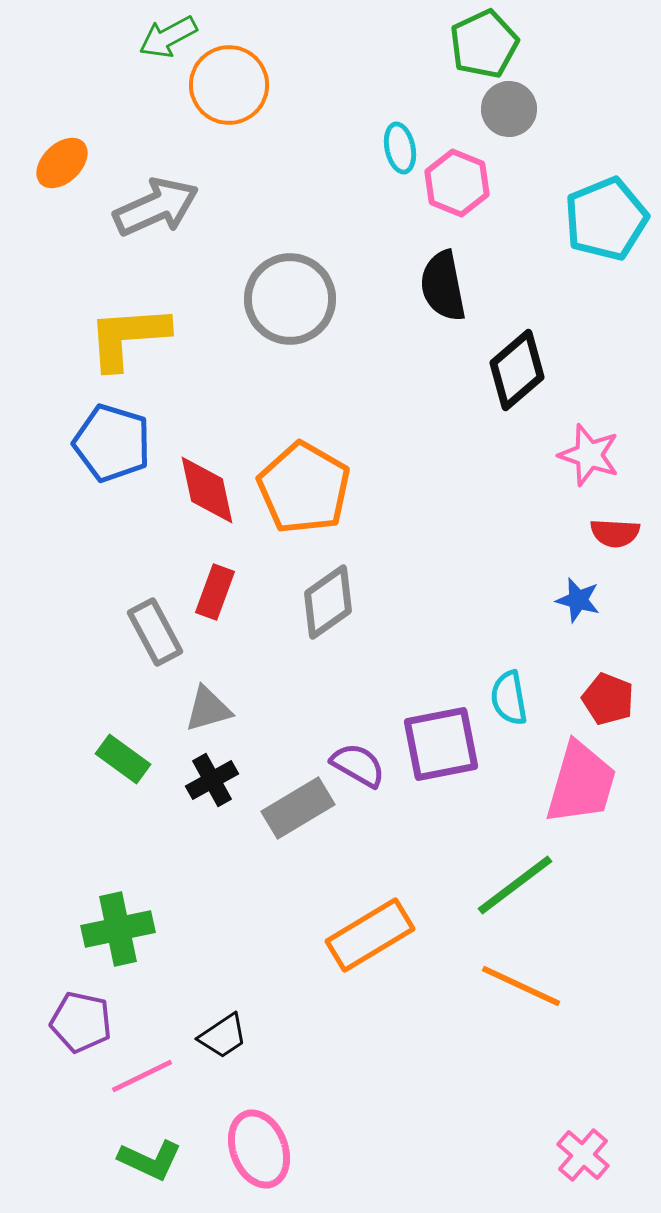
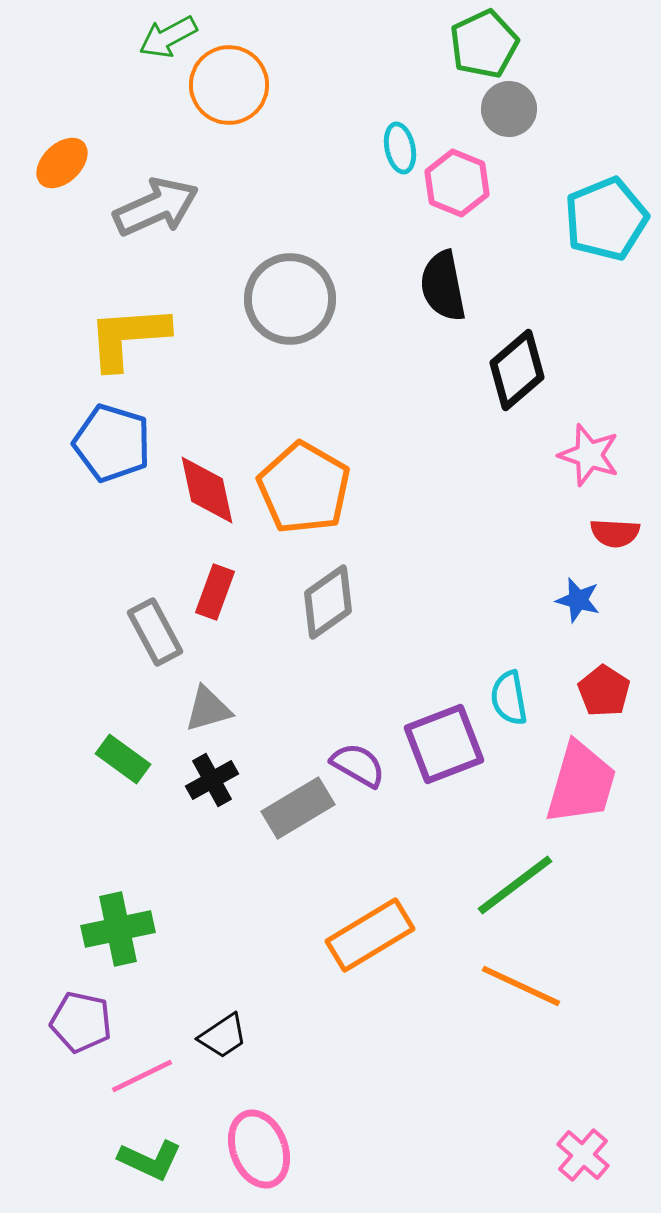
red pentagon at (608, 699): moved 4 px left, 8 px up; rotated 12 degrees clockwise
purple square at (441, 744): moved 3 px right; rotated 10 degrees counterclockwise
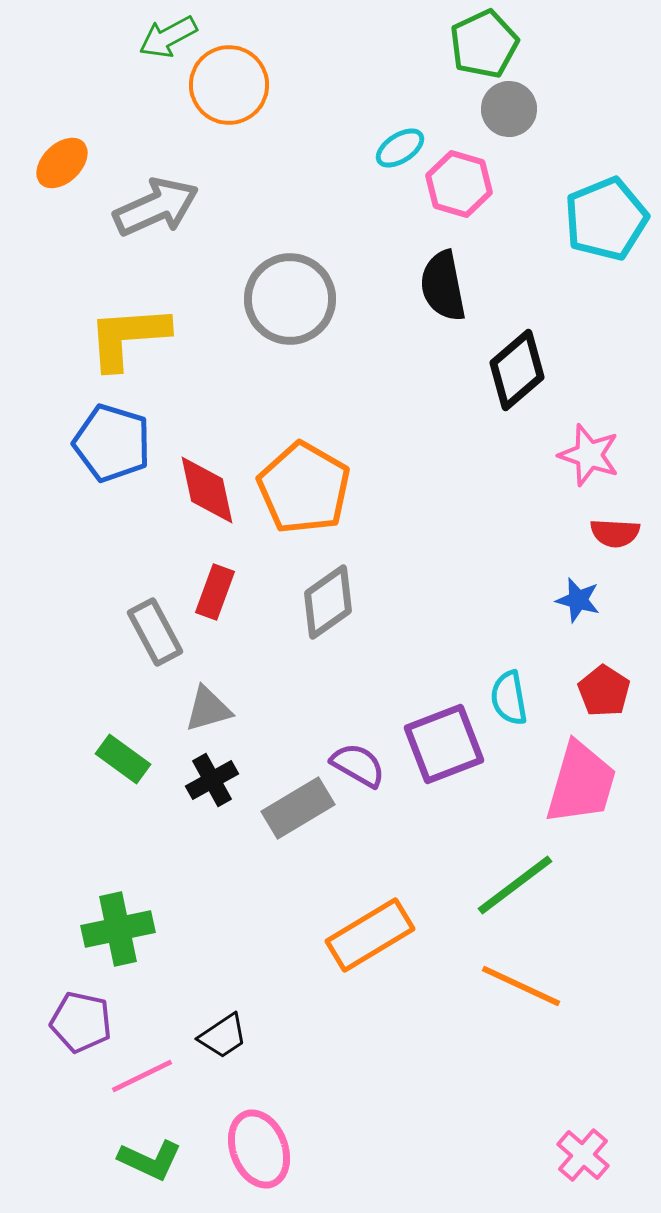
cyan ellipse at (400, 148): rotated 69 degrees clockwise
pink hexagon at (457, 183): moved 2 px right, 1 px down; rotated 6 degrees counterclockwise
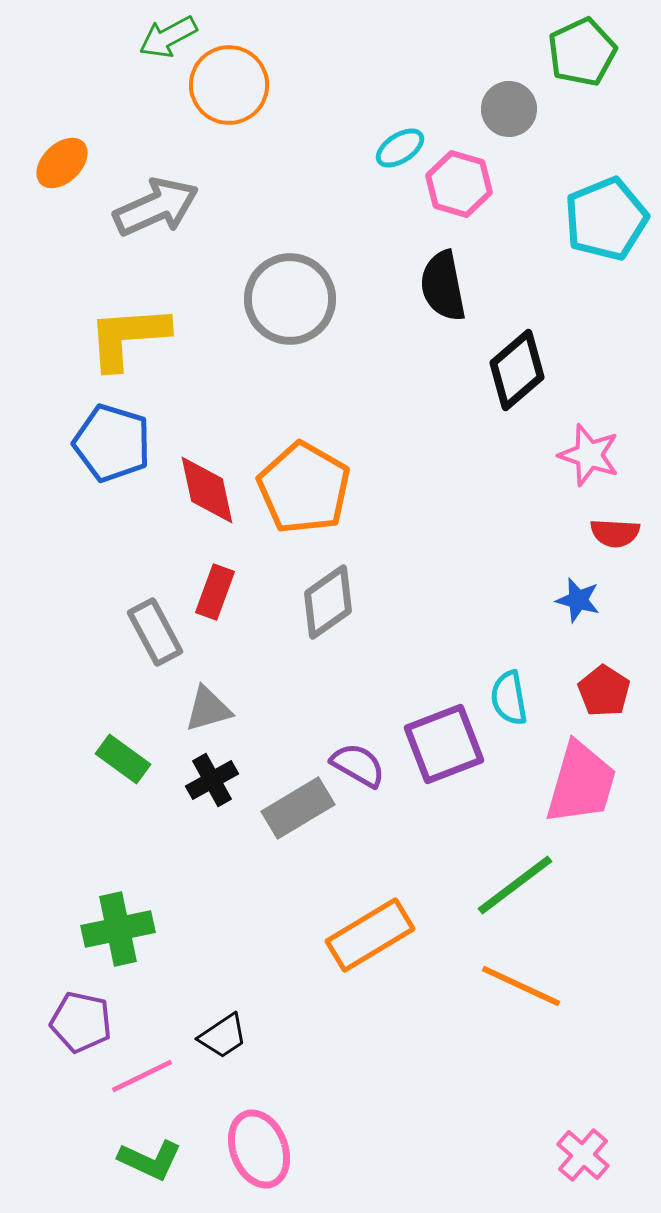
green pentagon at (484, 44): moved 98 px right, 8 px down
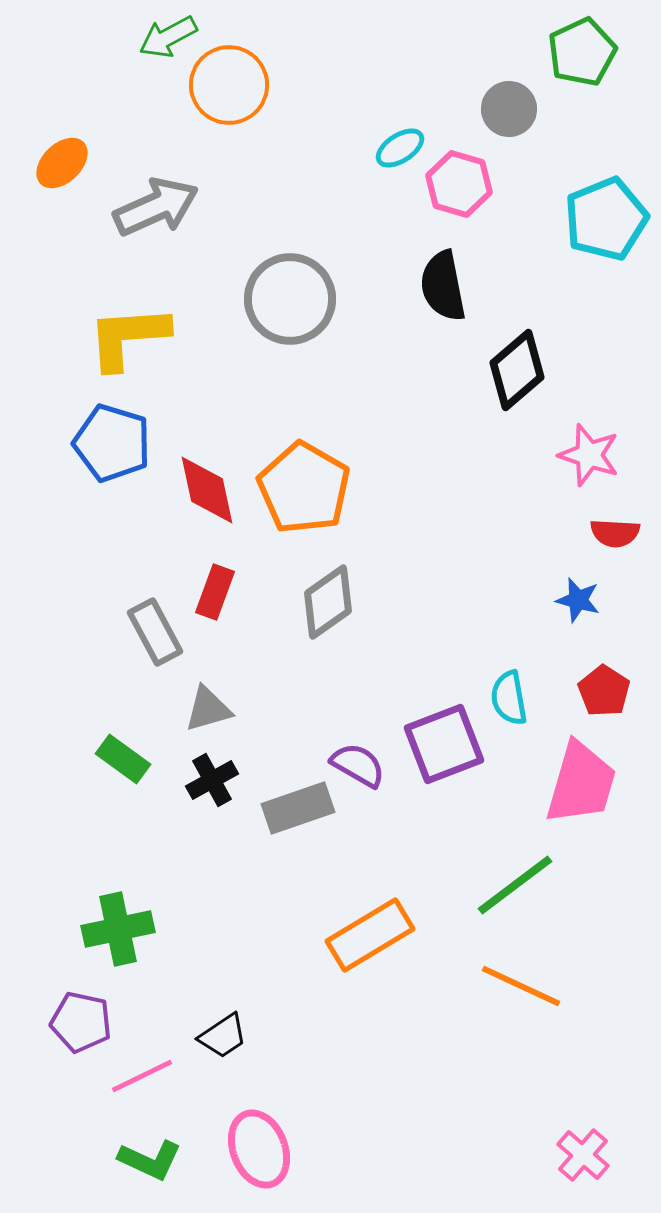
gray rectangle at (298, 808): rotated 12 degrees clockwise
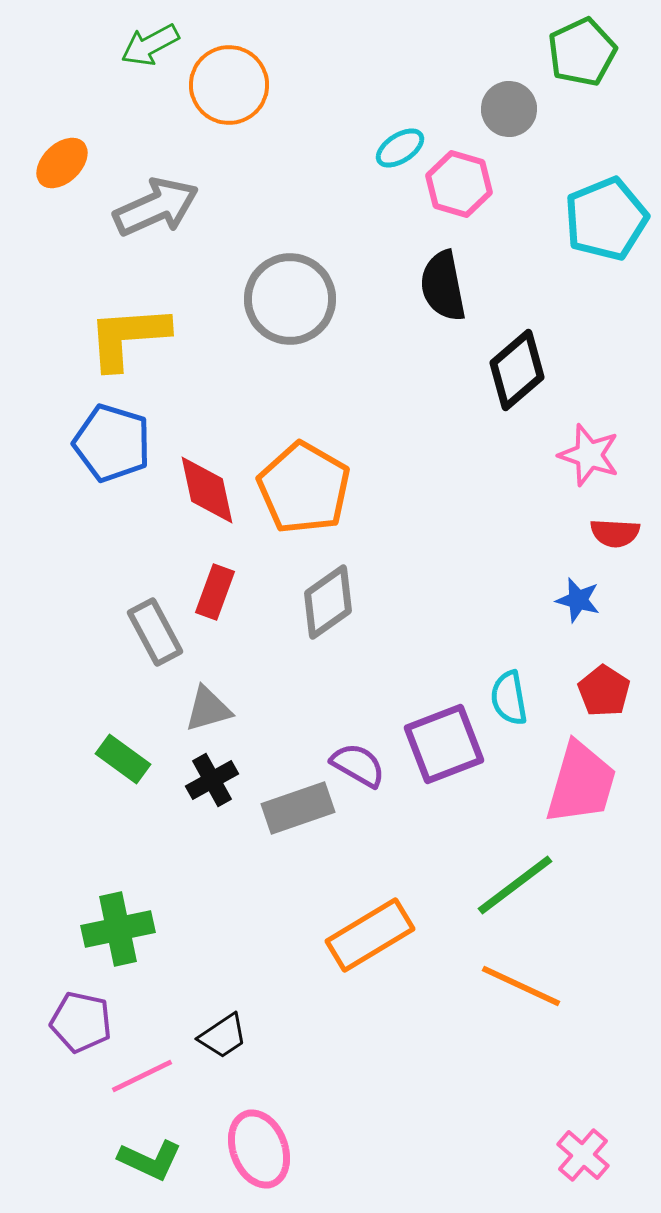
green arrow at (168, 37): moved 18 px left, 8 px down
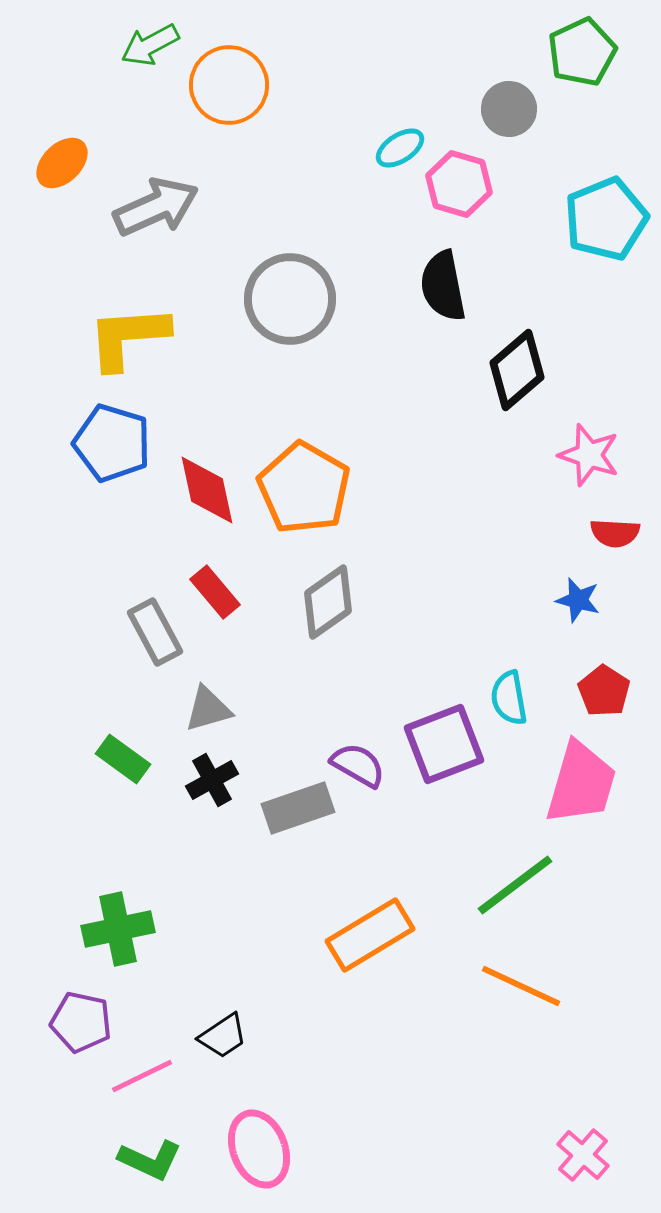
red rectangle at (215, 592): rotated 60 degrees counterclockwise
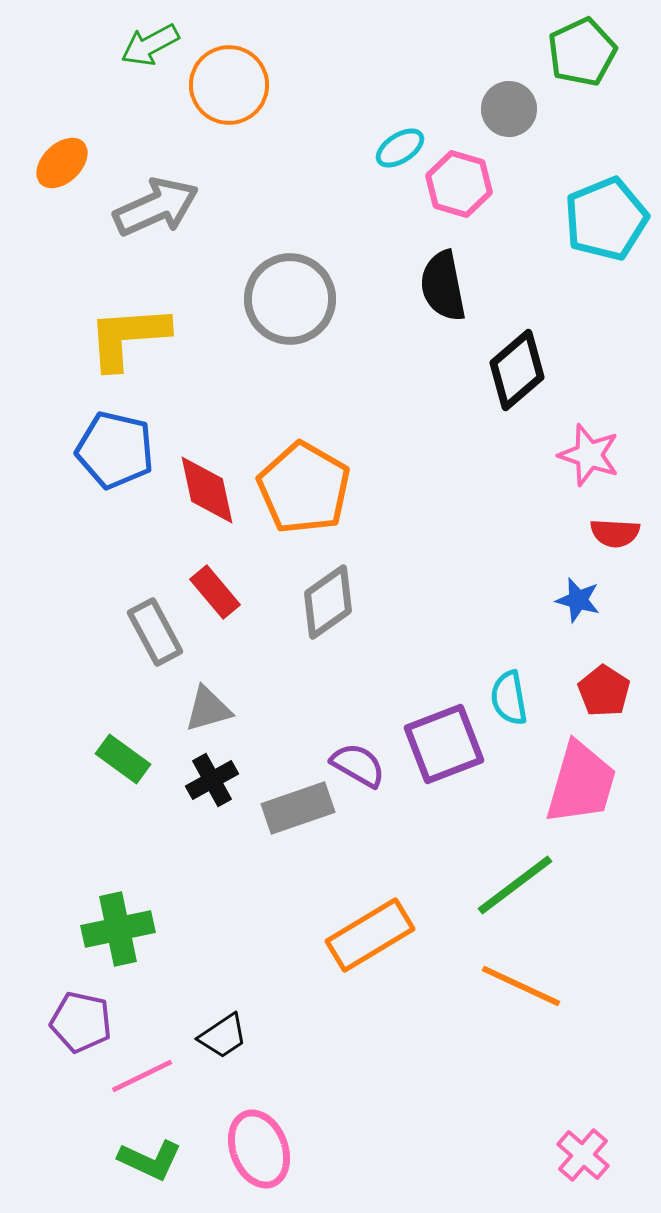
blue pentagon at (112, 443): moved 3 px right, 7 px down; rotated 4 degrees counterclockwise
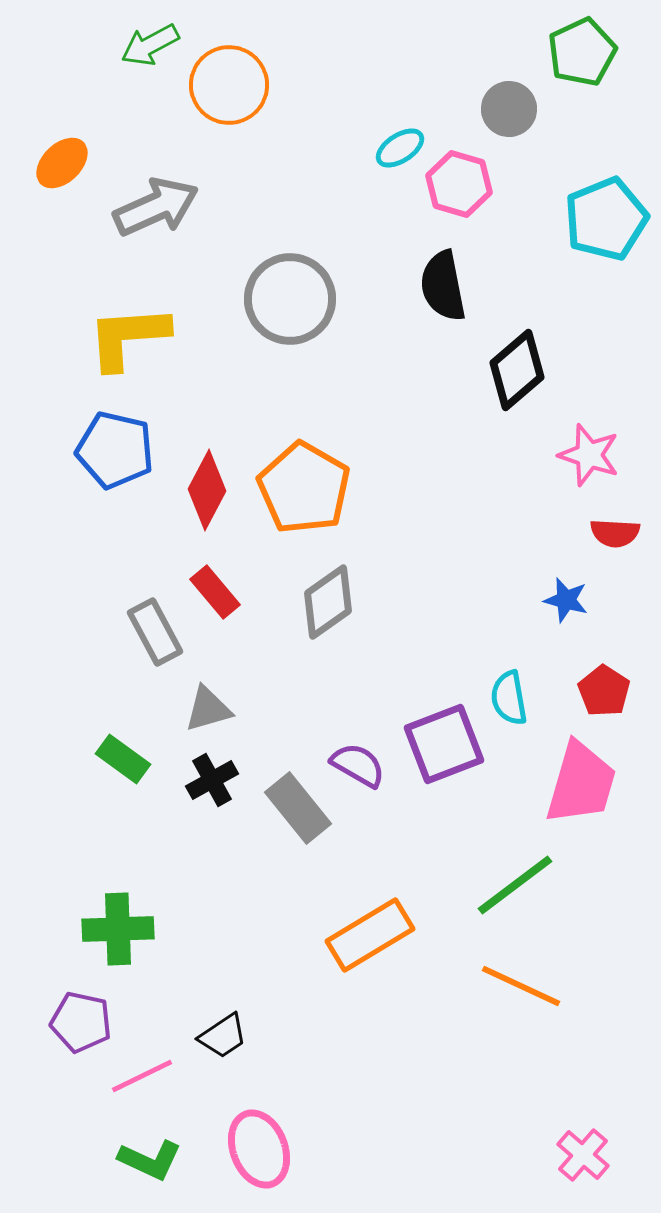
red diamond at (207, 490): rotated 40 degrees clockwise
blue star at (578, 600): moved 12 px left
gray rectangle at (298, 808): rotated 70 degrees clockwise
green cross at (118, 929): rotated 10 degrees clockwise
